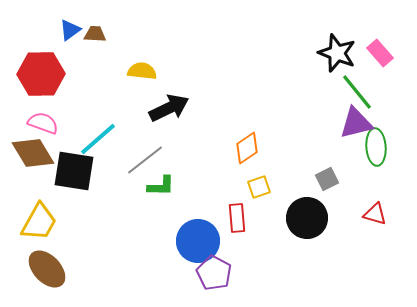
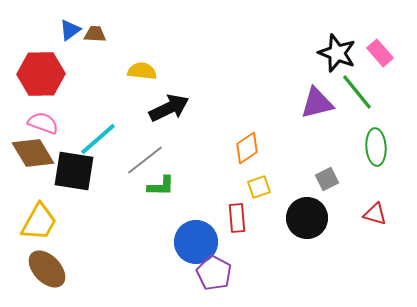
purple triangle: moved 39 px left, 20 px up
blue circle: moved 2 px left, 1 px down
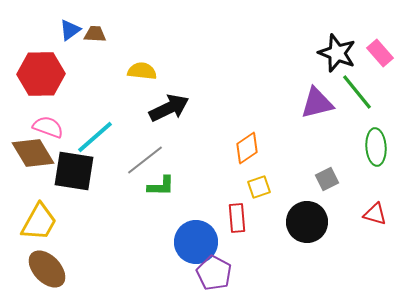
pink semicircle: moved 5 px right, 4 px down
cyan line: moved 3 px left, 2 px up
black circle: moved 4 px down
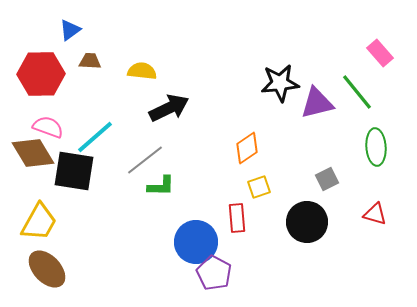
brown trapezoid: moved 5 px left, 27 px down
black star: moved 57 px left, 30 px down; rotated 27 degrees counterclockwise
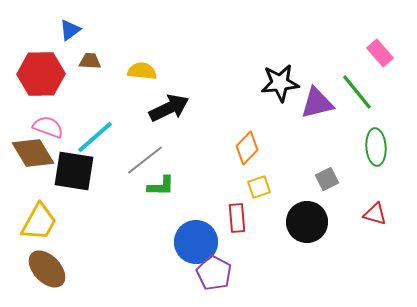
orange diamond: rotated 12 degrees counterclockwise
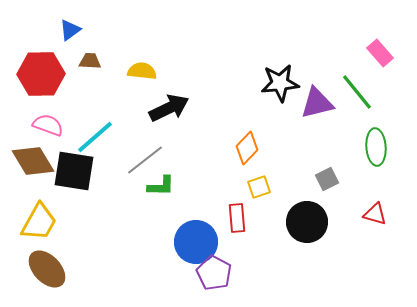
pink semicircle: moved 2 px up
brown diamond: moved 8 px down
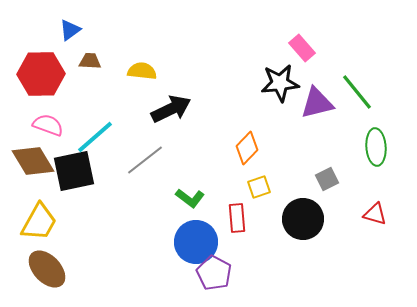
pink rectangle: moved 78 px left, 5 px up
black arrow: moved 2 px right, 1 px down
black square: rotated 21 degrees counterclockwise
green L-shape: moved 29 px right, 12 px down; rotated 36 degrees clockwise
black circle: moved 4 px left, 3 px up
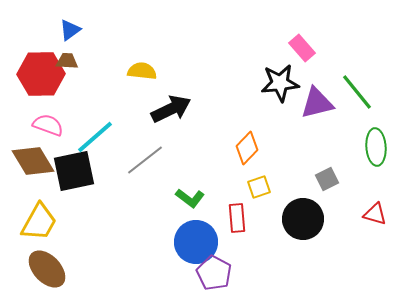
brown trapezoid: moved 23 px left
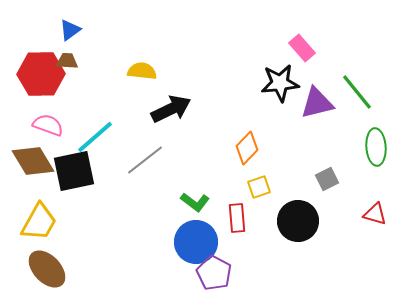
green L-shape: moved 5 px right, 4 px down
black circle: moved 5 px left, 2 px down
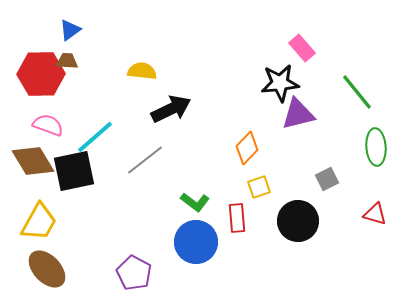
purple triangle: moved 19 px left, 11 px down
purple pentagon: moved 80 px left
